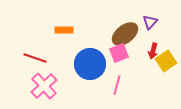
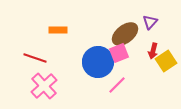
orange rectangle: moved 6 px left
blue circle: moved 8 px right, 2 px up
pink line: rotated 30 degrees clockwise
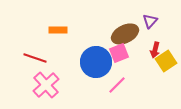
purple triangle: moved 1 px up
brown ellipse: rotated 12 degrees clockwise
red arrow: moved 2 px right, 1 px up
blue circle: moved 2 px left
pink cross: moved 2 px right, 1 px up
